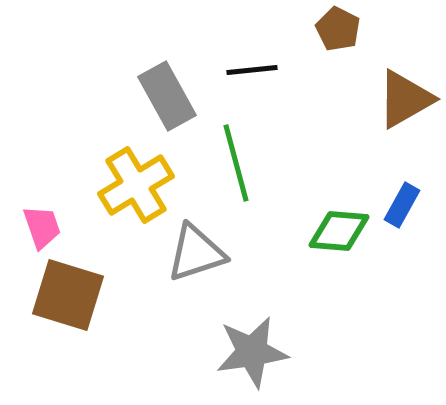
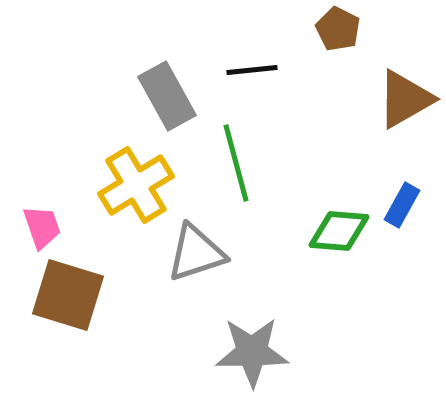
gray star: rotated 8 degrees clockwise
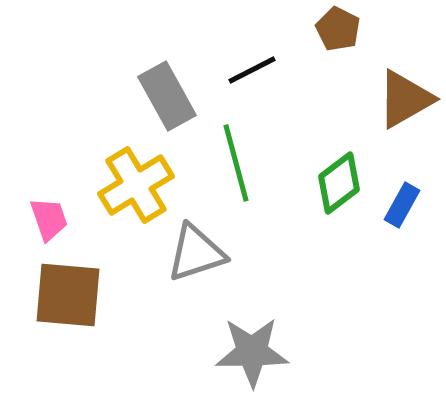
black line: rotated 21 degrees counterclockwise
pink trapezoid: moved 7 px right, 8 px up
green diamond: moved 48 px up; rotated 42 degrees counterclockwise
brown square: rotated 12 degrees counterclockwise
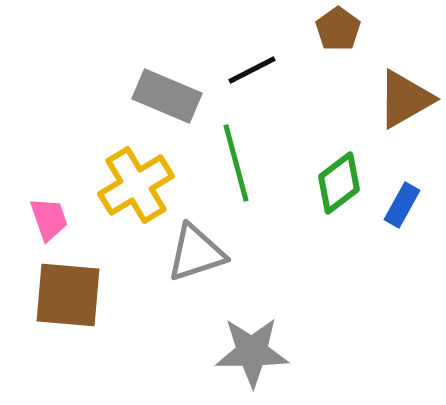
brown pentagon: rotated 9 degrees clockwise
gray rectangle: rotated 38 degrees counterclockwise
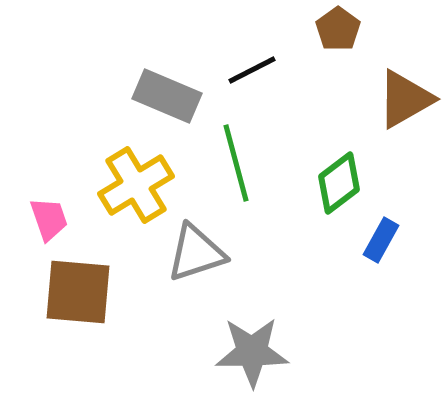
blue rectangle: moved 21 px left, 35 px down
brown square: moved 10 px right, 3 px up
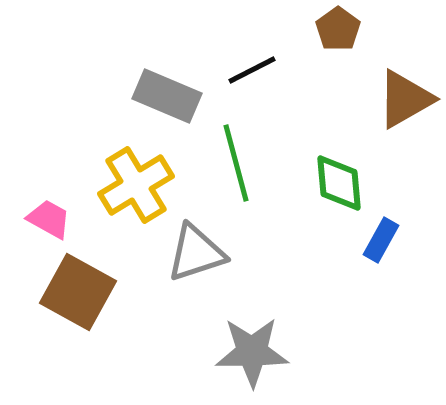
green diamond: rotated 58 degrees counterclockwise
pink trapezoid: rotated 42 degrees counterclockwise
brown square: rotated 24 degrees clockwise
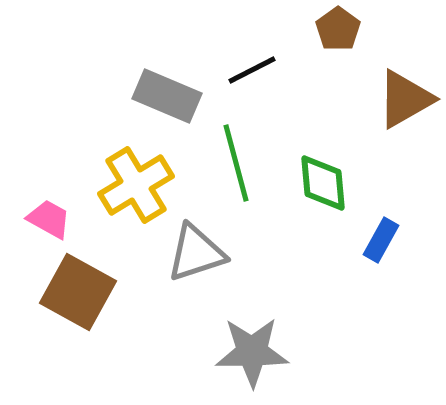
green diamond: moved 16 px left
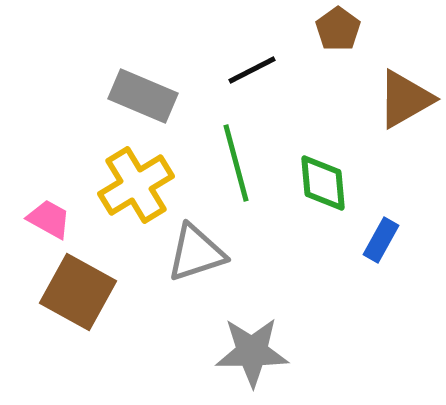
gray rectangle: moved 24 px left
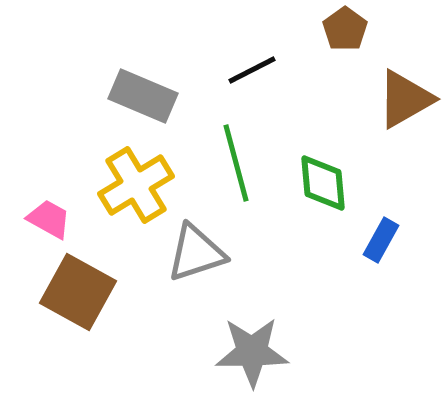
brown pentagon: moved 7 px right
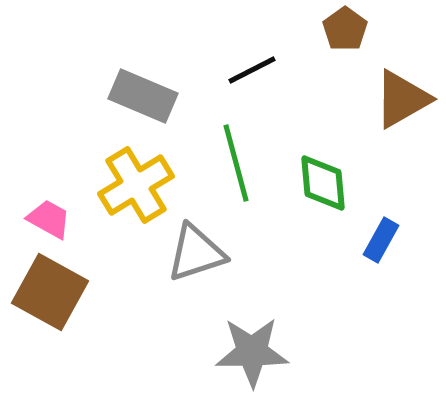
brown triangle: moved 3 px left
brown square: moved 28 px left
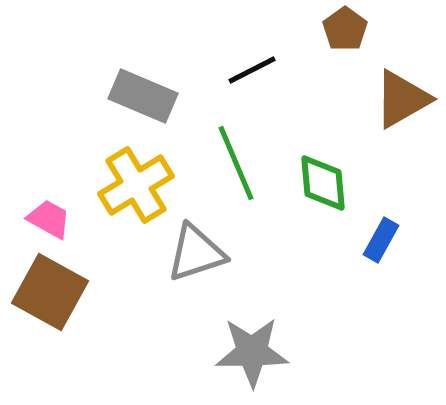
green line: rotated 8 degrees counterclockwise
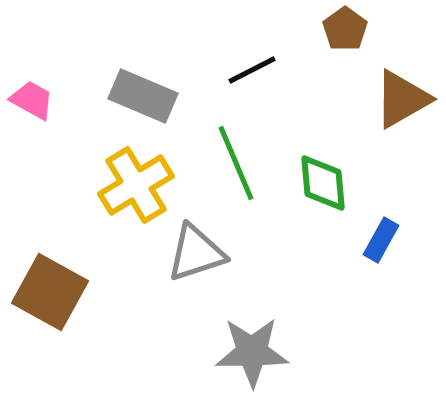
pink trapezoid: moved 17 px left, 119 px up
